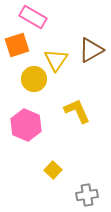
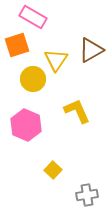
yellow circle: moved 1 px left
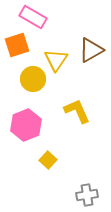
pink hexagon: rotated 16 degrees clockwise
yellow square: moved 5 px left, 10 px up
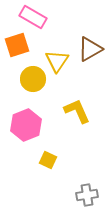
brown triangle: moved 1 px left, 1 px up
yellow triangle: moved 1 px right, 1 px down
yellow square: rotated 18 degrees counterclockwise
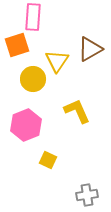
pink rectangle: rotated 64 degrees clockwise
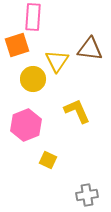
brown triangle: rotated 36 degrees clockwise
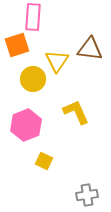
yellow L-shape: moved 1 px left, 1 px down
yellow square: moved 4 px left, 1 px down
